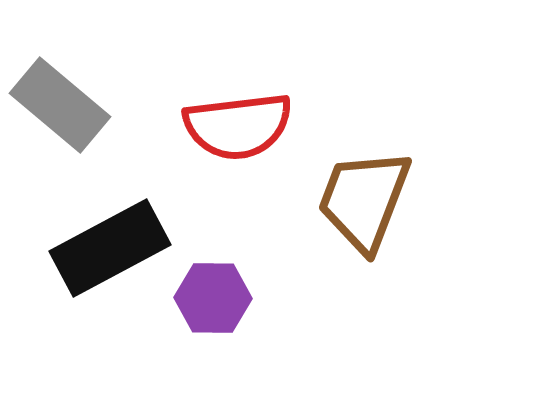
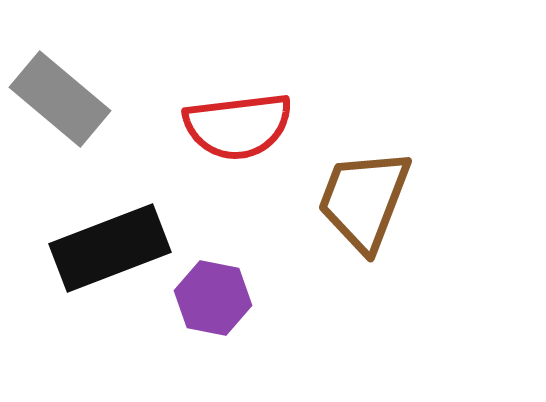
gray rectangle: moved 6 px up
black rectangle: rotated 7 degrees clockwise
purple hexagon: rotated 10 degrees clockwise
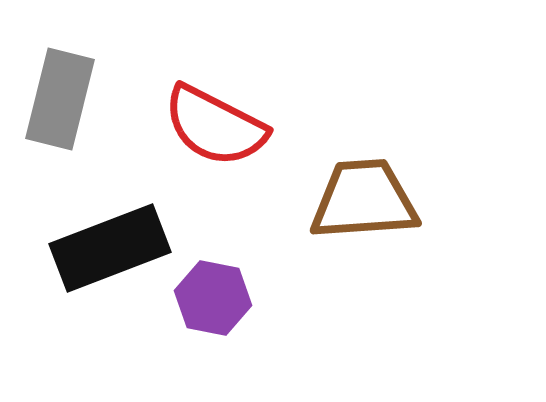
gray rectangle: rotated 64 degrees clockwise
red semicircle: moved 23 px left; rotated 34 degrees clockwise
brown trapezoid: rotated 65 degrees clockwise
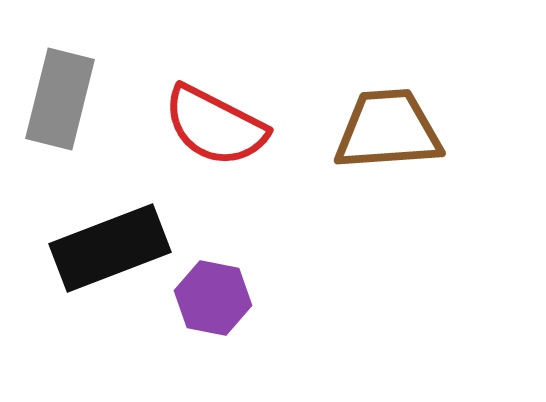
brown trapezoid: moved 24 px right, 70 px up
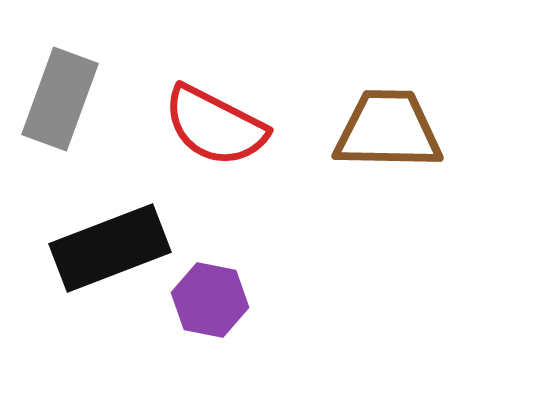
gray rectangle: rotated 6 degrees clockwise
brown trapezoid: rotated 5 degrees clockwise
purple hexagon: moved 3 px left, 2 px down
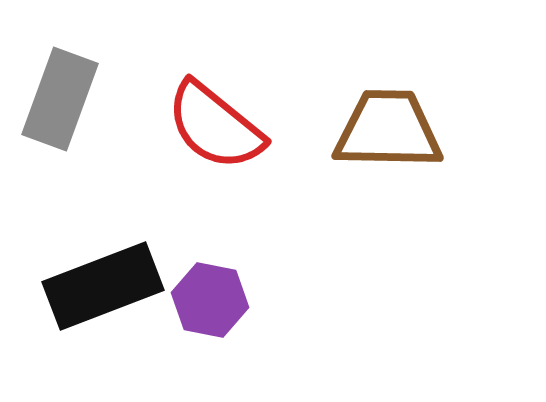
red semicircle: rotated 12 degrees clockwise
black rectangle: moved 7 px left, 38 px down
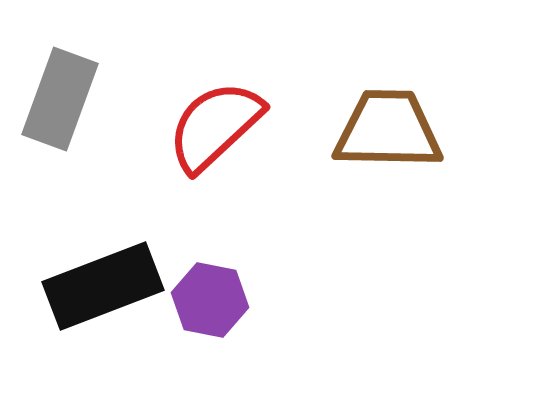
red semicircle: rotated 98 degrees clockwise
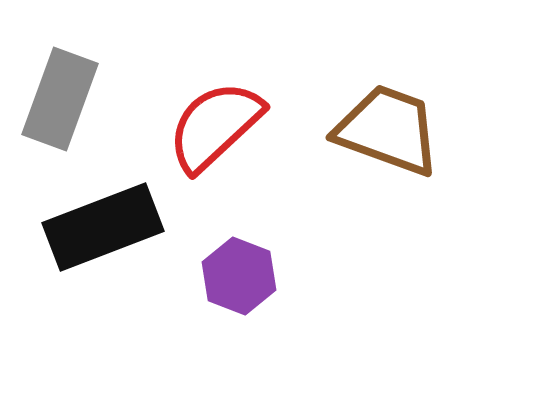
brown trapezoid: rotated 19 degrees clockwise
black rectangle: moved 59 px up
purple hexagon: moved 29 px right, 24 px up; rotated 10 degrees clockwise
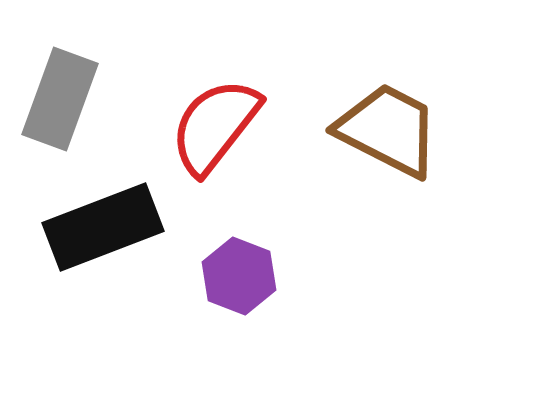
red semicircle: rotated 9 degrees counterclockwise
brown trapezoid: rotated 7 degrees clockwise
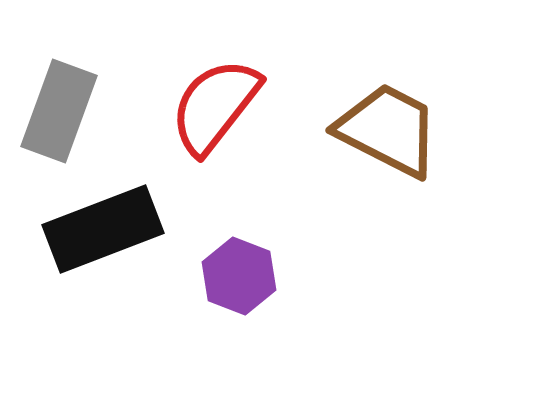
gray rectangle: moved 1 px left, 12 px down
red semicircle: moved 20 px up
black rectangle: moved 2 px down
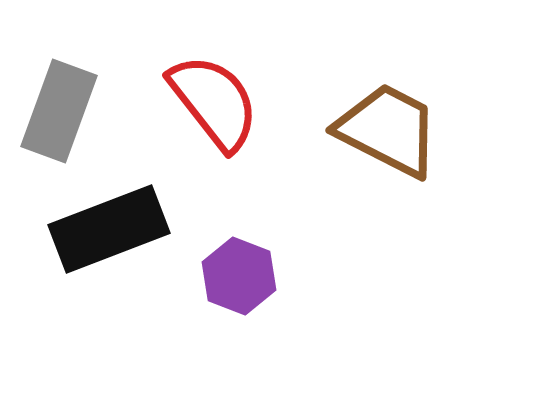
red semicircle: moved 1 px left, 4 px up; rotated 104 degrees clockwise
black rectangle: moved 6 px right
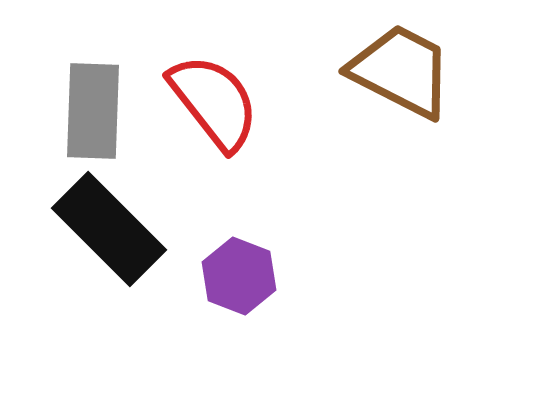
gray rectangle: moved 34 px right; rotated 18 degrees counterclockwise
brown trapezoid: moved 13 px right, 59 px up
black rectangle: rotated 66 degrees clockwise
